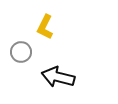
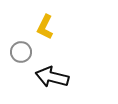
black arrow: moved 6 px left
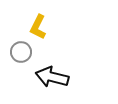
yellow L-shape: moved 7 px left
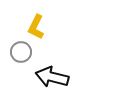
yellow L-shape: moved 2 px left
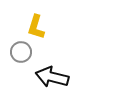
yellow L-shape: rotated 10 degrees counterclockwise
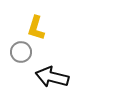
yellow L-shape: moved 1 px down
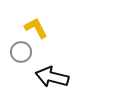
yellow L-shape: rotated 135 degrees clockwise
